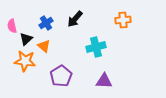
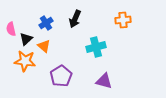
black arrow: rotated 18 degrees counterclockwise
pink semicircle: moved 1 px left, 3 px down
purple triangle: rotated 12 degrees clockwise
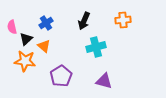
black arrow: moved 9 px right, 2 px down
pink semicircle: moved 1 px right, 2 px up
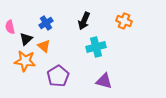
orange cross: moved 1 px right, 1 px down; rotated 28 degrees clockwise
pink semicircle: moved 2 px left
purple pentagon: moved 3 px left
